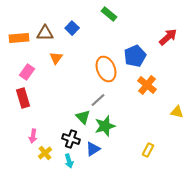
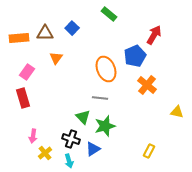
red arrow: moved 14 px left, 2 px up; rotated 18 degrees counterclockwise
gray line: moved 2 px right, 2 px up; rotated 49 degrees clockwise
yellow rectangle: moved 1 px right, 1 px down
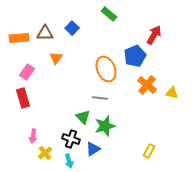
yellow triangle: moved 5 px left, 19 px up
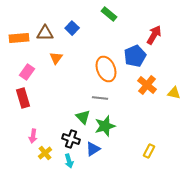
yellow triangle: moved 2 px right
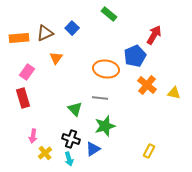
brown triangle: rotated 24 degrees counterclockwise
orange ellipse: rotated 60 degrees counterclockwise
green triangle: moved 8 px left, 8 px up
cyan arrow: moved 2 px up
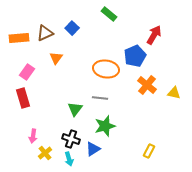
green triangle: rotated 21 degrees clockwise
